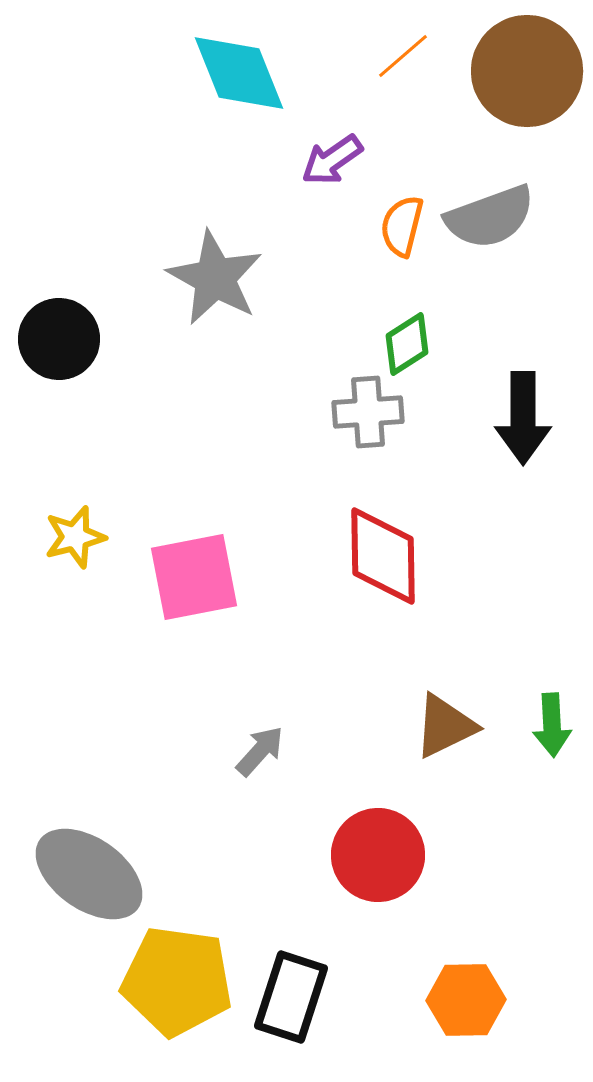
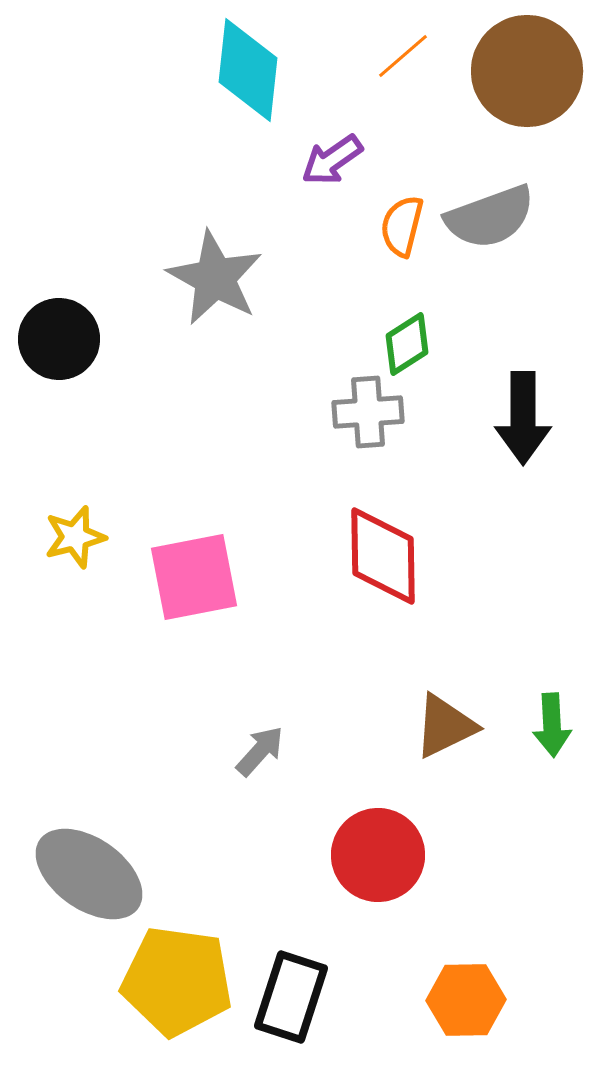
cyan diamond: moved 9 px right, 3 px up; rotated 28 degrees clockwise
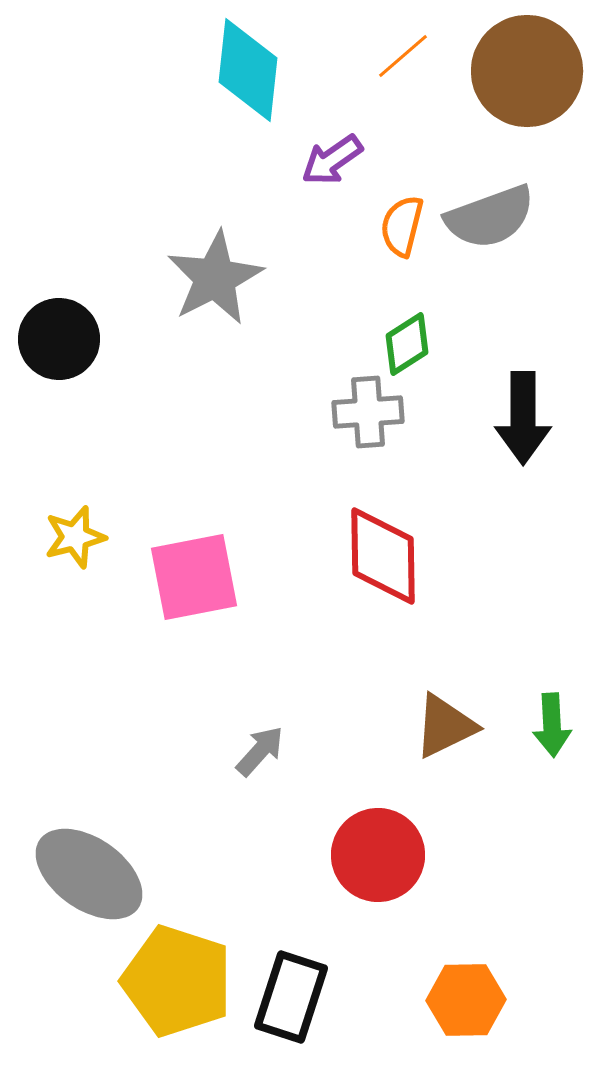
gray star: rotated 16 degrees clockwise
yellow pentagon: rotated 10 degrees clockwise
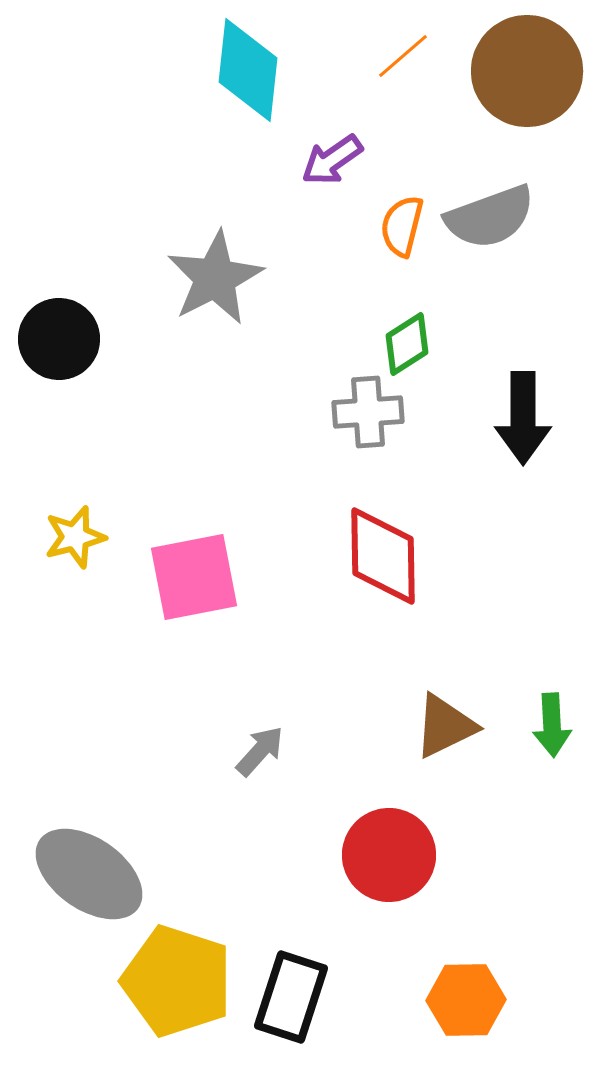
red circle: moved 11 px right
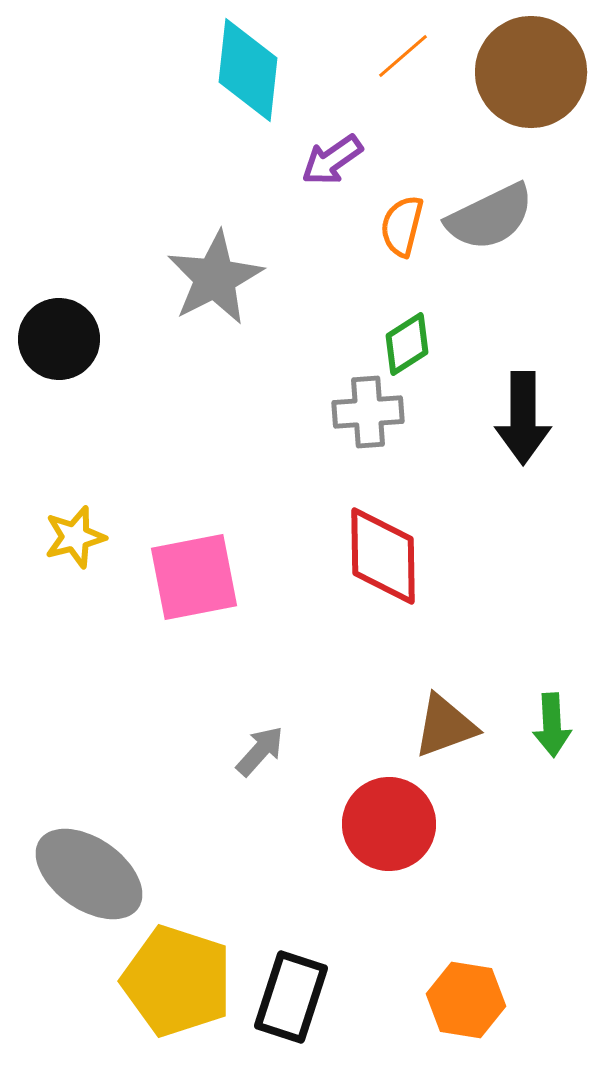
brown circle: moved 4 px right, 1 px down
gray semicircle: rotated 6 degrees counterclockwise
brown triangle: rotated 6 degrees clockwise
red circle: moved 31 px up
orange hexagon: rotated 10 degrees clockwise
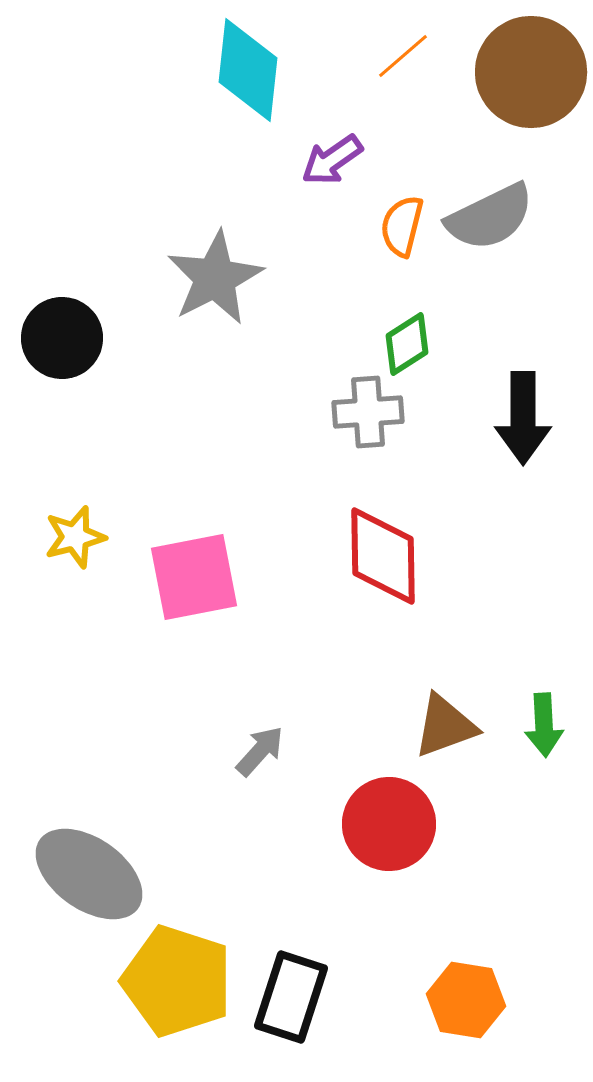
black circle: moved 3 px right, 1 px up
green arrow: moved 8 px left
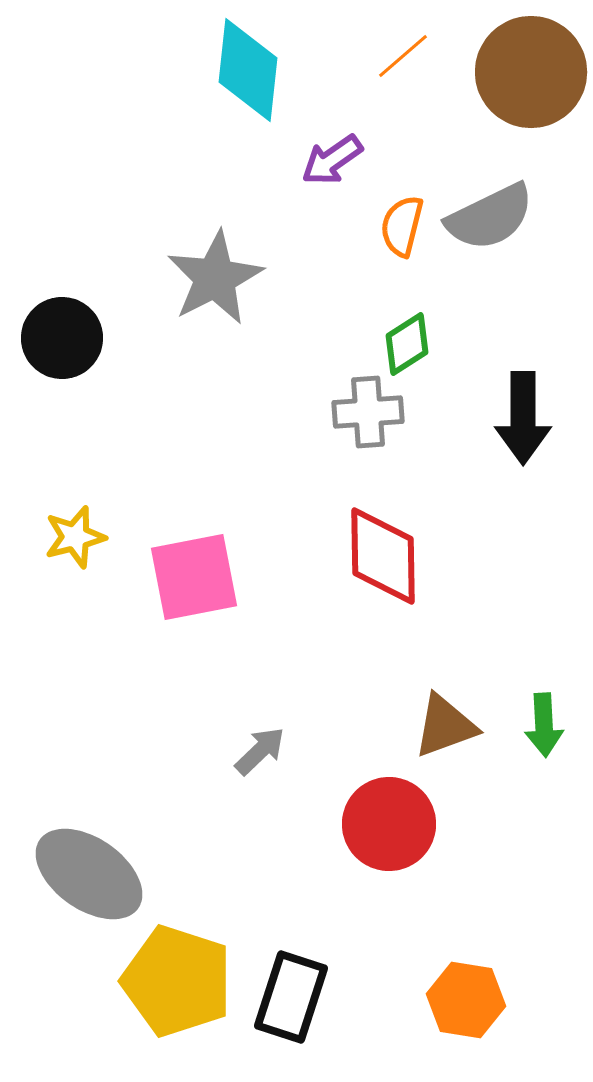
gray arrow: rotated 4 degrees clockwise
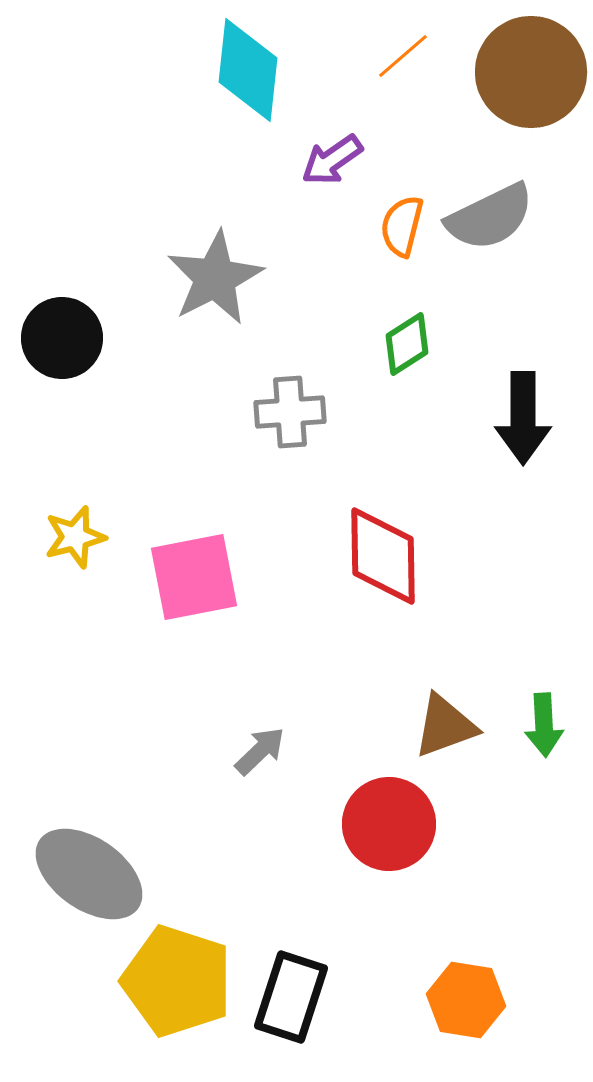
gray cross: moved 78 px left
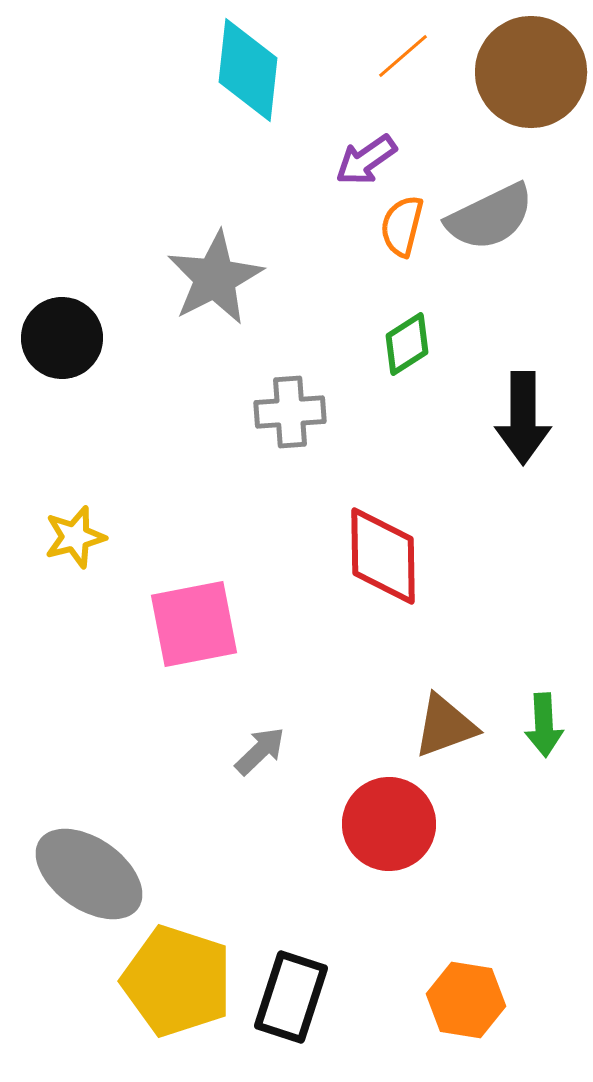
purple arrow: moved 34 px right
pink square: moved 47 px down
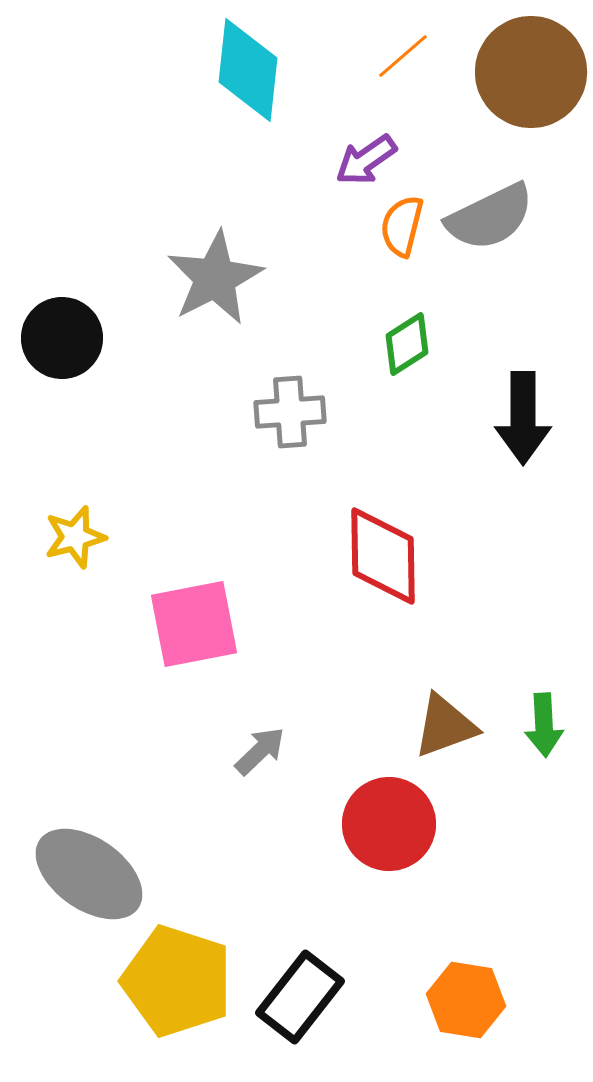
black rectangle: moved 9 px right; rotated 20 degrees clockwise
